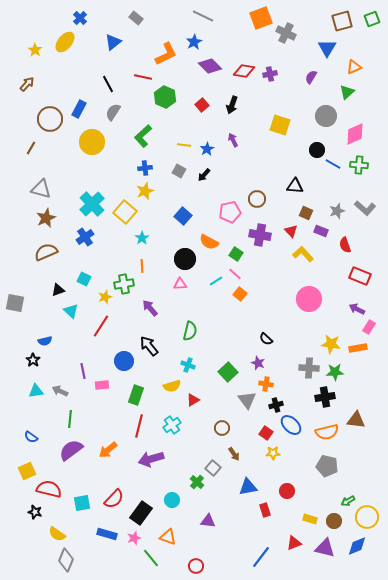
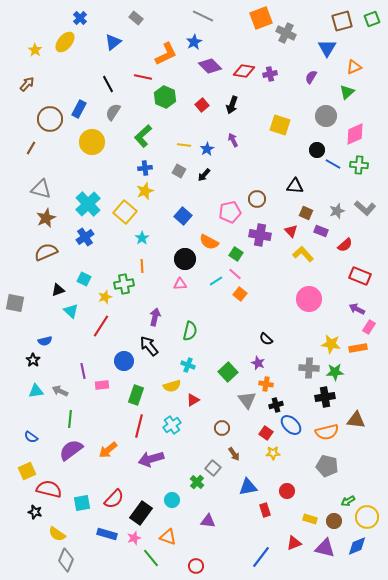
cyan cross at (92, 204): moved 4 px left
red semicircle at (345, 245): rotated 112 degrees counterclockwise
purple arrow at (150, 308): moved 5 px right, 9 px down; rotated 54 degrees clockwise
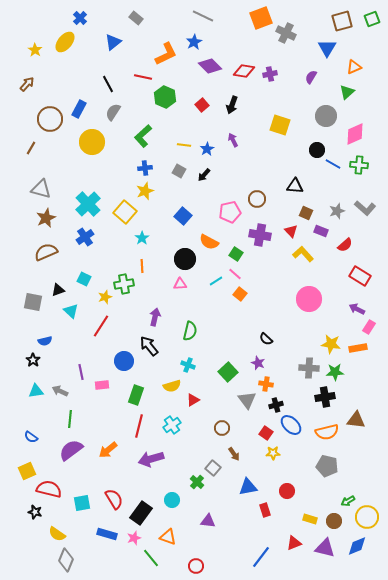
red rectangle at (360, 276): rotated 10 degrees clockwise
gray square at (15, 303): moved 18 px right, 1 px up
purple line at (83, 371): moved 2 px left, 1 px down
red semicircle at (114, 499): rotated 75 degrees counterclockwise
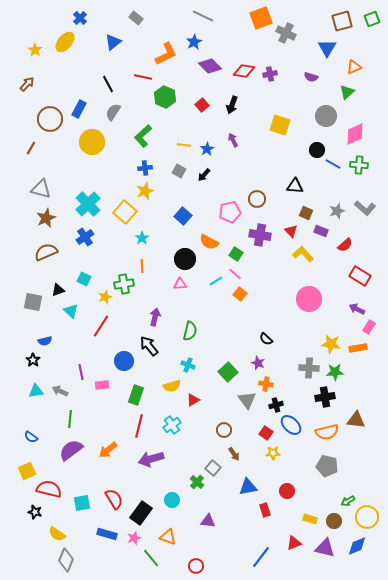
purple semicircle at (311, 77): rotated 104 degrees counterclockwise
brown circle at (222, 428): moved 2 px right, 2 px down
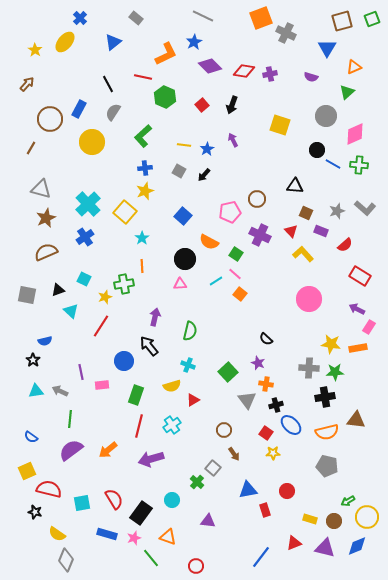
purple cross at (260, 235): rotated 15 degrees clockwise
gray square at (33, 302): moved 6 px left, 7 px up
blue triangle at (248, 487): moved 3 px down
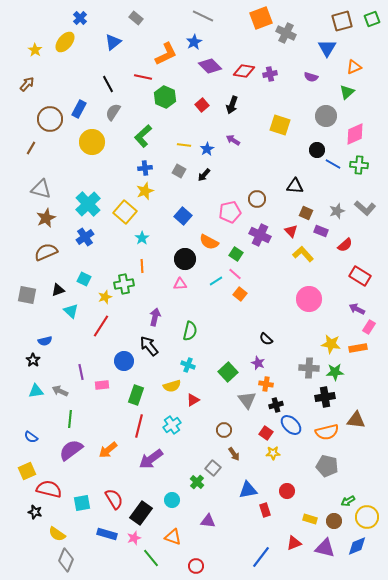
purple arrow at (233, 140): rotated 32 degrees counterclockwise
purple arrow at (151, 459): rotated 20 degrees counterclockwise
orange triangle at (168, 537): moved 5 px right
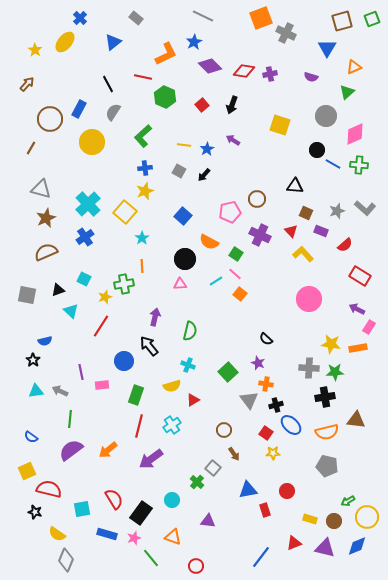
gray triangle at (247, 400): moved 2 px right
cyan square at (82, 503): moved 6 px down
